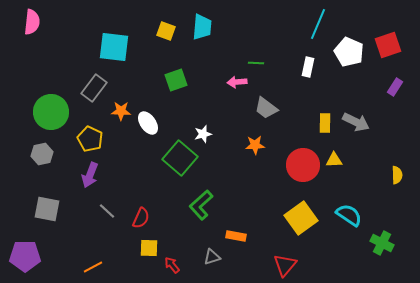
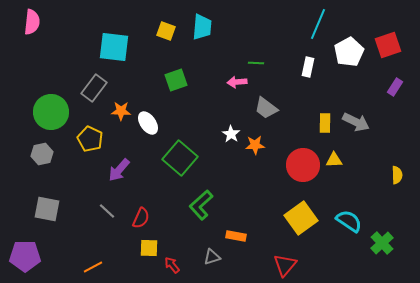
white pentagon at (349, 52): rotated 20 degrees clockwise
white star at (203, 134): moved 28 px right; rotated 24 degrees counterclockwise
purple arrow at (90, 175): moved 29 px right, 5 px up; rotated 20 degrees clockwise
cyan semicircle at (349, 215): moved 6 px down
green cross at (382, 243): rotated 20 degrees clockwise
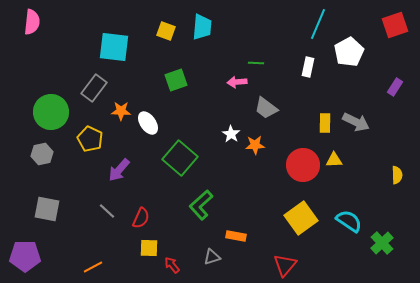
red square at (388, 45): moved 7 px right, 20 px up
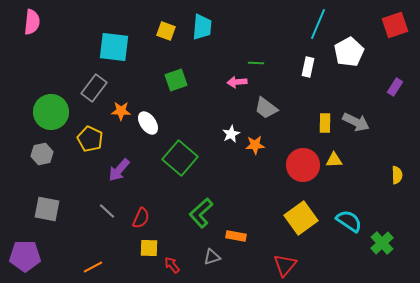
white star at (231, 134): rotated 12 degrees clockwise
green L-shape at (201, 205): moved 8 px down
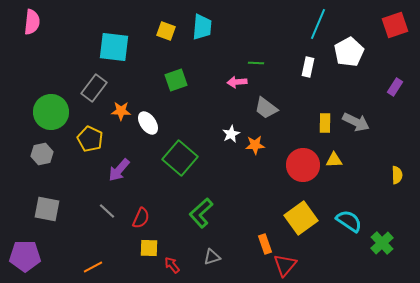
orange rectangle at (236, 236): moved 29 px right, 8 px down; rotated 60 degrees clockwise
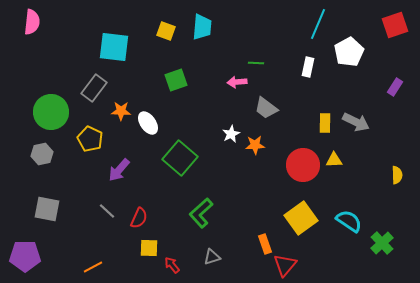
red semicircle at (141, 218): moved 2 px left
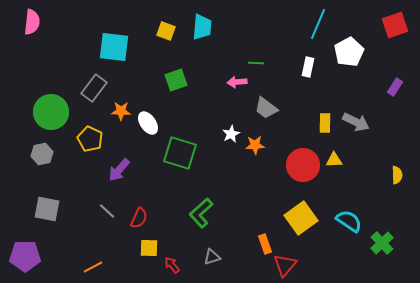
green square at (180, 158): moved 5 px up; rotated 24 degrees counterclockwise
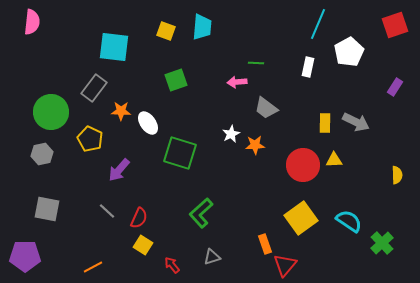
yellow square at (149, 248): moved 6 px left, 3 px up; rotated 30 degrees clockwise
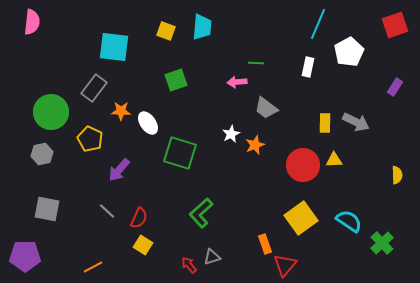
orange star at (255, 145): rotated 18 degrees counterclockwise
red arrow at (172, 265): moved 17 px right
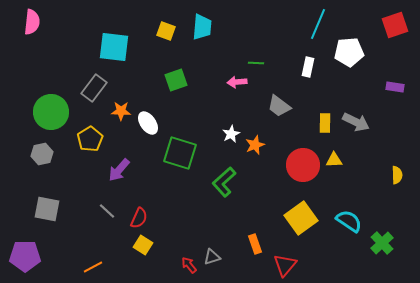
white pentagon at (349, 52): rotated 24 degrees clockwise
purple rectangle at (395, 87): rotated 66 degrees clockwise
gray trapezoid at (266, 108): moved 13 px right, 2 px up
yellow pentagon at (90, 139): rotated 15 degrees clockwise
green L-shape at (201, 213): moved 23 px right, 31 px up
orange rectangle at (265, 244): moved 10 px left
